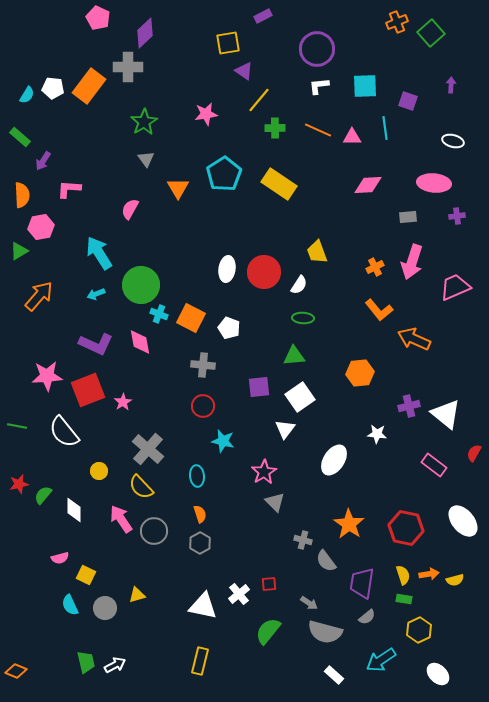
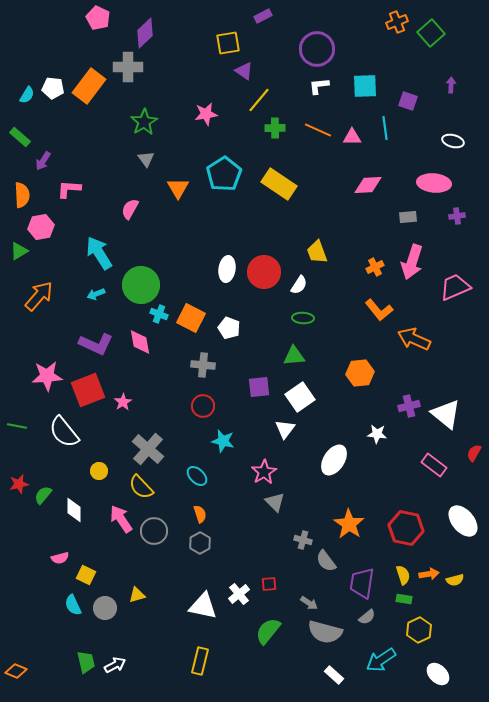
cyan ellipse at (197, 476): rotated 40 degrees counterclockwise
cyan semicircle at (70, 605): moved 3 px right
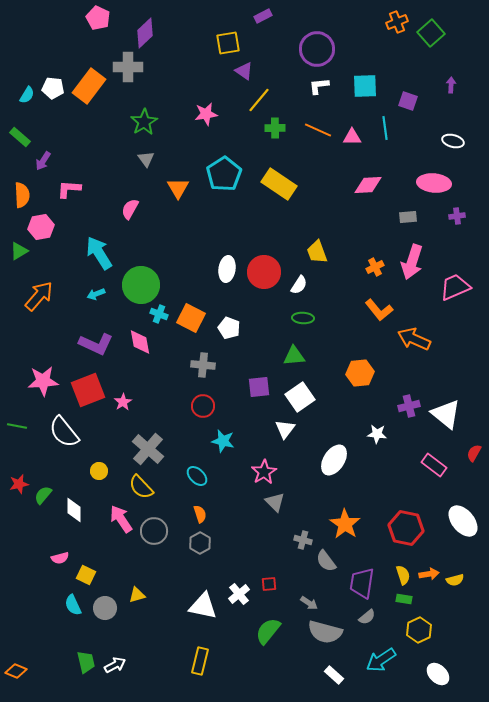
pink star at (47, 376): moved 4 px left, 5 px down
orange star at (349, 524): moved 4 px left
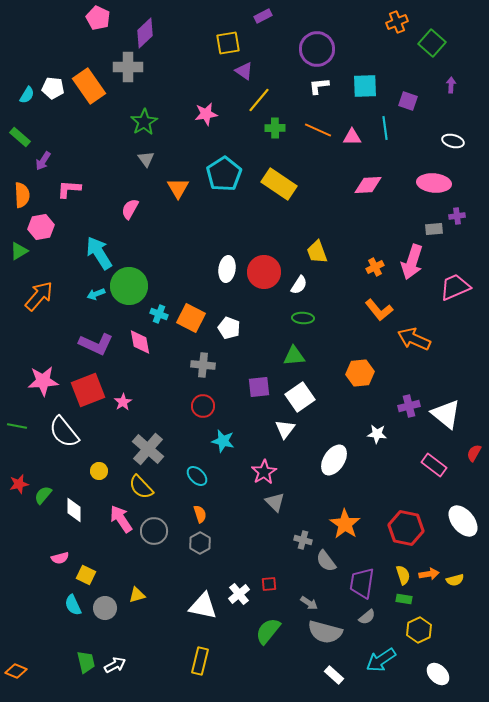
green square at (431, 33): moved 1 px right, 10 px down; rotated 8 degrees counterclockwise
orange rectangle at (89, 86): rotated 72 degrees counterclockwise
gray rectangle at (408, 217): moved 26 px right, 12 px down
green circle at (141, 285): moved 12 px left, 1 px down
